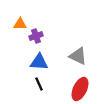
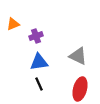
orange triangle: moved 7 px left; rotated 24 degrees counterclockwise
blue triangle: rotated 12 degrees counterclockwise
red ellipse: rotated 10 degrees counterclockwise
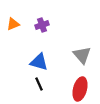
purple cross: moved 6 px right, 11 px up
gray triangle: moved 4 px right, 1 px up; rotated 24 degrees clockwise
blue triangle: rotated 24 degrees clockwise
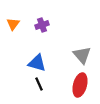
orange triangle: rotated 32 degrees counterclockwise
blue triangle: moved 2 px left, 1 px down
red ellipse: moved 4 px up
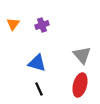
black line: moved 5 px down
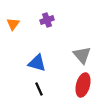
purple cross: moved 5 px right, 5 px up
red ellipse: moved 3 px right
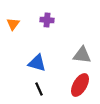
purple cross: rotated 24 degrees clockwise
gray triangle: rotated 42 degrees counterclockwise
red ellipse: moved 3 px left; rotated 15 degrees clockwise
